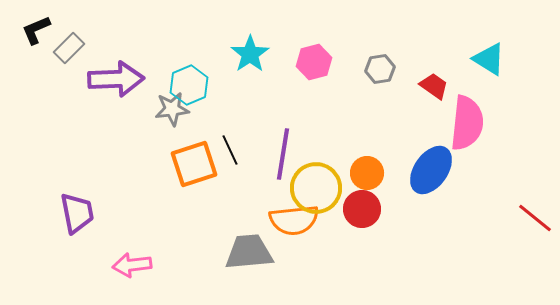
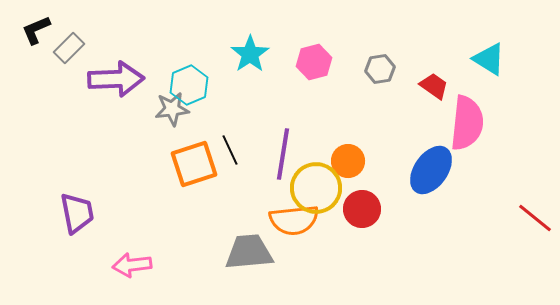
orange circle: moved 19 px left, 12 px up
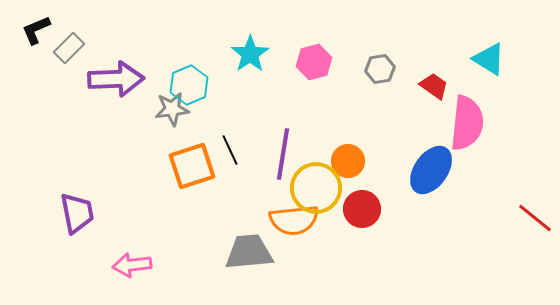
orange square: moved 2 px left, 2 px down
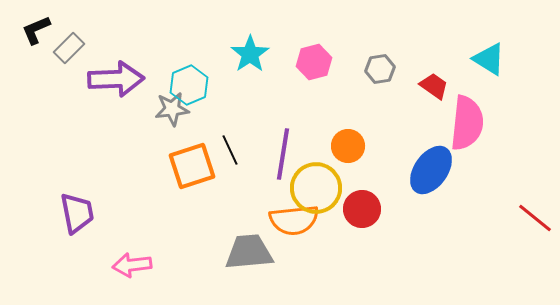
orange circle: moved 15 px up
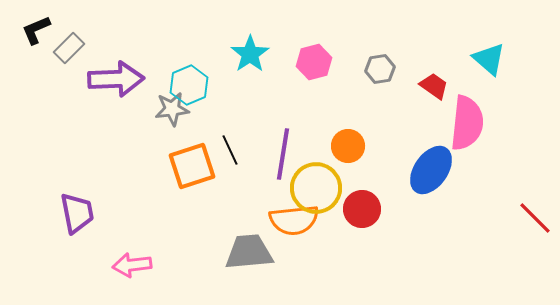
cyan triangle: rotated 9 degrees clockwise
red line: rotated 6 degrees clockwise
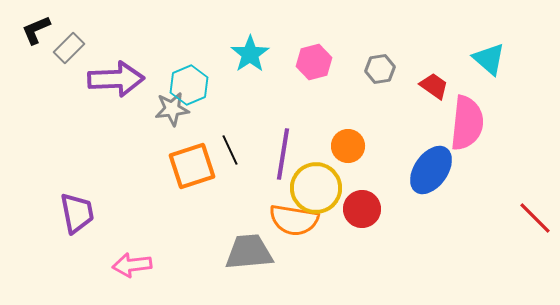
orange semicircle: rotated 15 degrees clockwise
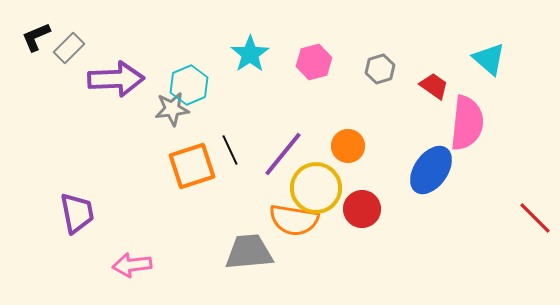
black L-shape: moved 7 px down
gray hexagon: rotated 8 degrees counterclockwise
purple line: rotated 30 degrees clockwise
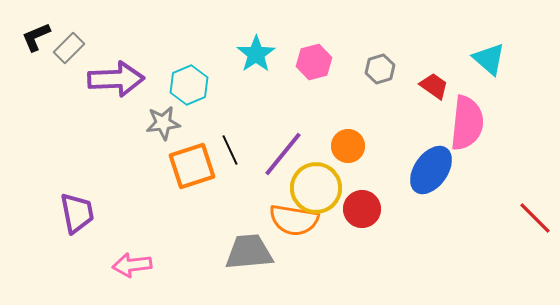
cyan star: moved 6 px right
gray star: moved 9 px left, 14 px down
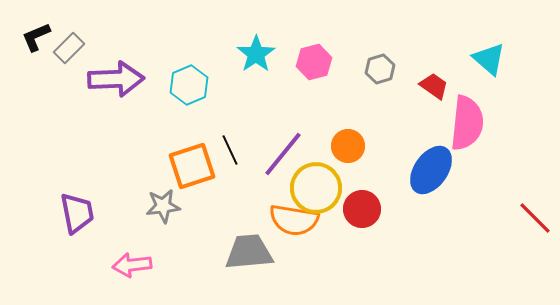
gray star: moved 83 px down
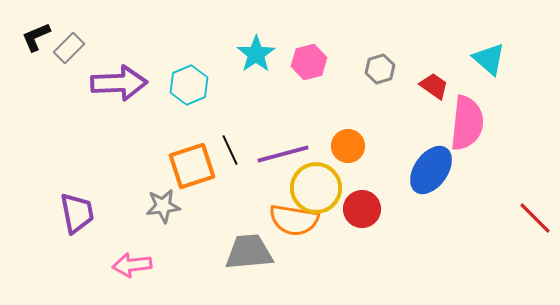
pink hexagon: moved 5 px left
purple arrow: moved 3 px right, 4 px down
purple line: rotated 36 degrees clockwise
